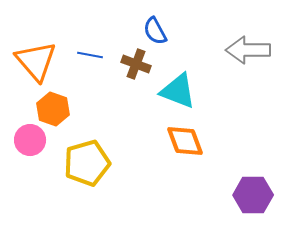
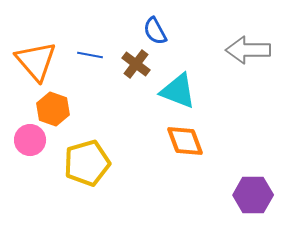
brown cross: rotated 16 degrees clockwise
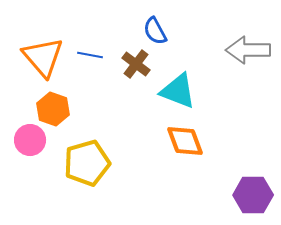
orange triangle: moved 7 px right, 4 px up
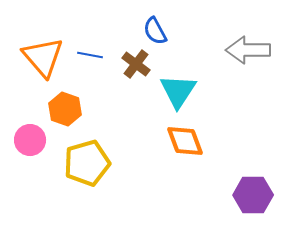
cyan triangle: rotated 42 degrees clockwise
orange hexagon: moved 12 px right
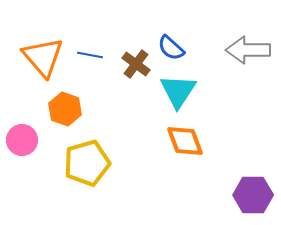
blue semicircle: moved 16 px right, 17 px down; rotated 20 degrees counterclockwise
pink circle: moved 8 px left
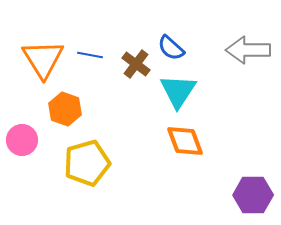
orange triangle: moved 2 px down; rotated 9 degrees clockwise
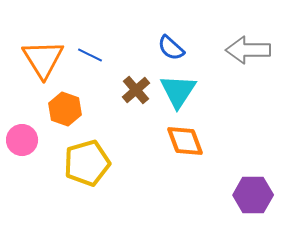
blue line: rotated 15 degrees clockwise
brown cross: moved 26 px down; rotated 12 degrees clockwise
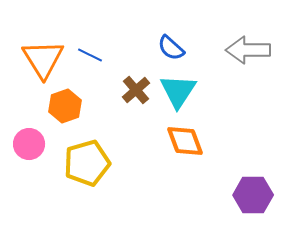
orange hexagon: moved 3 px up; rotated 20 degrees clockwise
pink circle: moved 7 px right, 4 px down
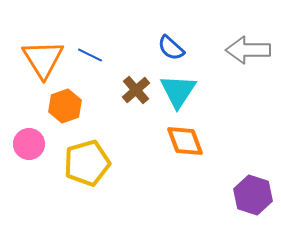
purple hexagon: rotated 18 degrees clockwise
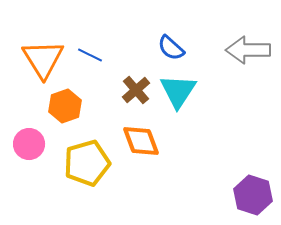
orange diamond: moved 44 px left
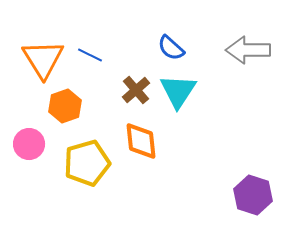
orange diamond: rotated 15 degrees clockwise
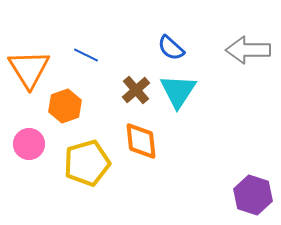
blue line: moved 4 px left
orange triangle: moved 14 px left, 10 px down
